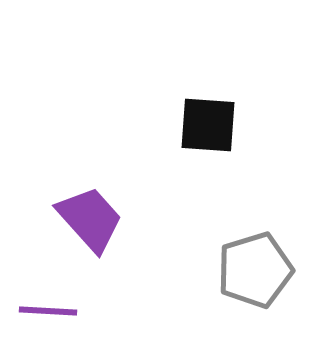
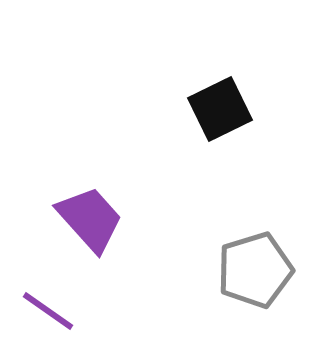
black square: moved 12 px right, 16 px up; rotated 30 degrees counterclockwise
purple line: rotated 32 degrees clockwise
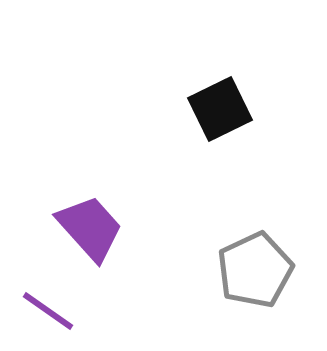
purple trapezoid: moved 9 px down
gray pentagon: rotated 8 degrees counterclockwise
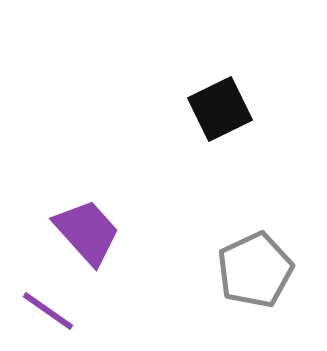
purple trapezoid: moved 3 px left, 4 px down
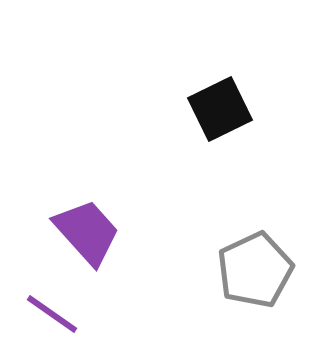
purple line: moved 4 px right, 3 px down
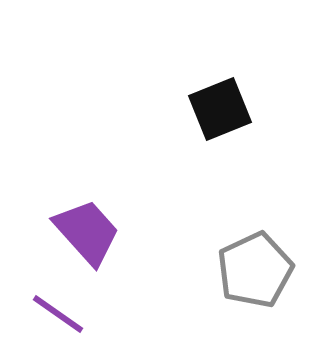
black square: rotated 4 degrees clockwise
purple line: moved 6 px right
